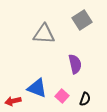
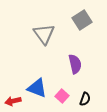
gray triangle: rotated 50 degrees clockwise
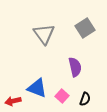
gray square: moved 3 px right, 8 px down
purple semicircle: moved 3 px down
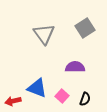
purple semicircle: rotated 78 degrees counterclockwise
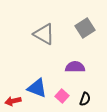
gray triangle: rotated 25 degrees counterclockwise
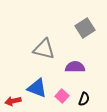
gray triangle: moved 15 px down; rotated 15 degrees counterclockwise
black semicircle: moved 1 px left
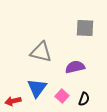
gray square: rotated 36 degrees clockwise
gray triangle: moved 3 px left, 3 px down
purple semicircle: rotated 12 degrees counterclockwise
blue triangle: rotated 45 degrees clockwise
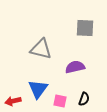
gray triangle: moved 3 px up
blue triangle: moved 1 px right, 1 px down
pink square: moved 2 px left, 5 px down; rotated 32 degrees counterclockwise
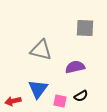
gray triangle: moved 1 px down
black semicircle: moved 3 px left, 3 px up; rotated 40 degrees clockwise
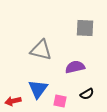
black semicircle: moved 6 px right, 2 px up
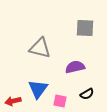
gray triangle: moved 1 px left, 2 px up
